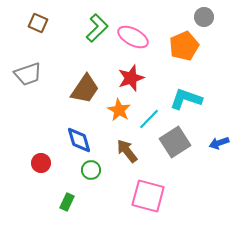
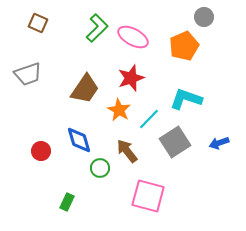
red circle: moved 12 px up
green circle: moved 9 px right, 2 px up
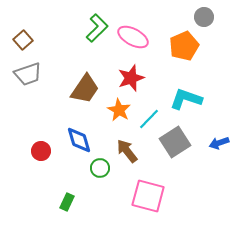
brown square: moved 15 px left, 17 px down; rotated 24 degrees clockwise
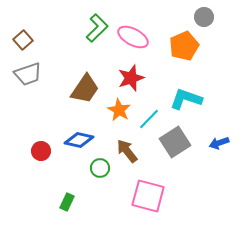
blue diamond: rotated 60 degrees counterclockwise
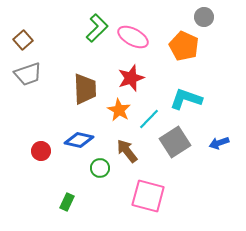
orange pentagon: rotated 24 degrees counterclockwise
brown trapezoid: rotated 36 degrees counterclockwise
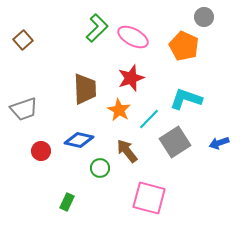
gray trapezoid: moved 4 px left, 35 px down
pink square: moved 1 px right, 2 px down
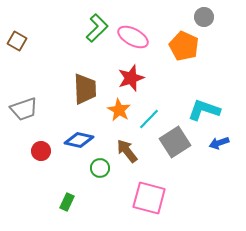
brown square: moved 6 px left, 1 px down; rotated 18 degrees counterclockwise
cyan L-shape: moved 18 px right, 11 px down
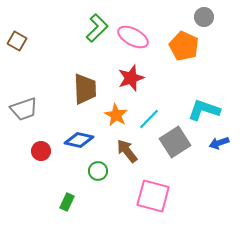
orange star: moved 3 px left, 5 px down
green circle: moved 2 px left, 3 px down
pink square: moved 4 px right, 2 px up
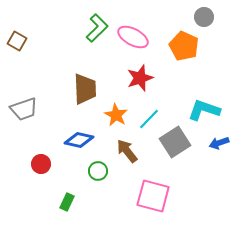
red star: moved 9 px right
red circle: moved 13 px down
